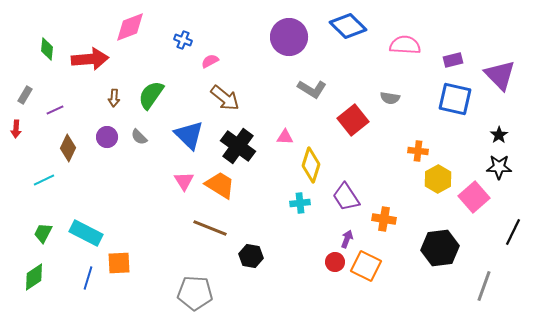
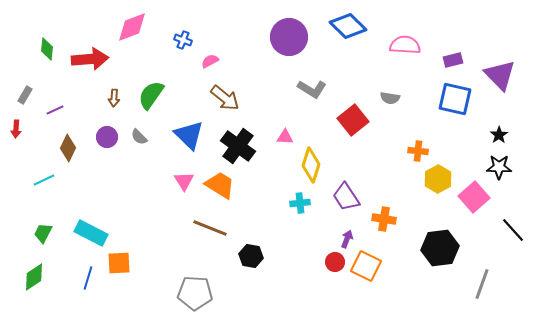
pink diamond at (130, 27): moved 2 px right
black line at (513, 232): moved 2 px up; rotated 68 degrees counterclockwise
cyan rectangle at (86, 233): moved 5 px right
gray line at (484, 286): moved 2 px left, 2 px up
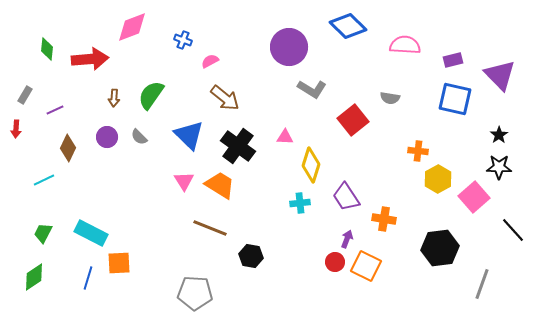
purple circle at (289, 37): moved 10 px down
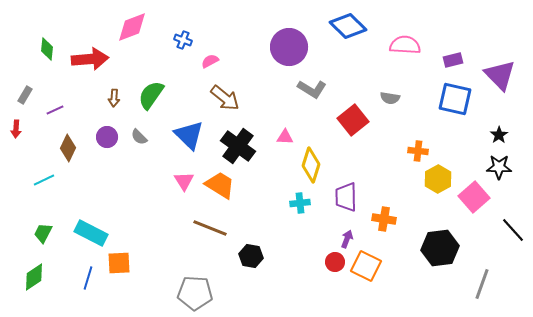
purple trapezoid at (346, 197): rotated 32 degrees clockwise
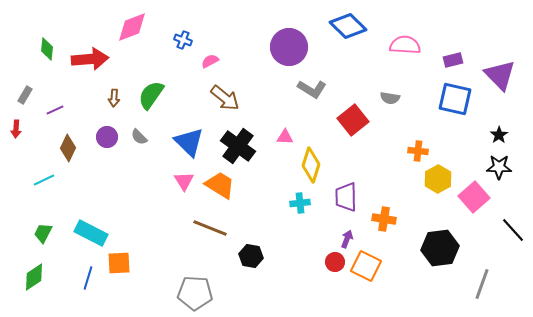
blue triangle at (189, 135): moved 7 px down
